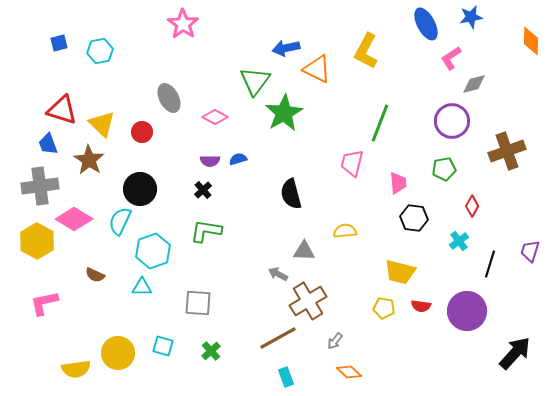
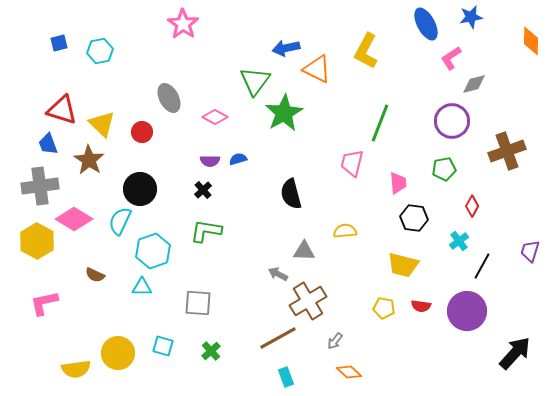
black line at (490, 264): moved 8 px left, 2 px down; rotated 12 degrees clockwise
yellow trapezoid at (400, 272): moved 3 px right, 7 px up
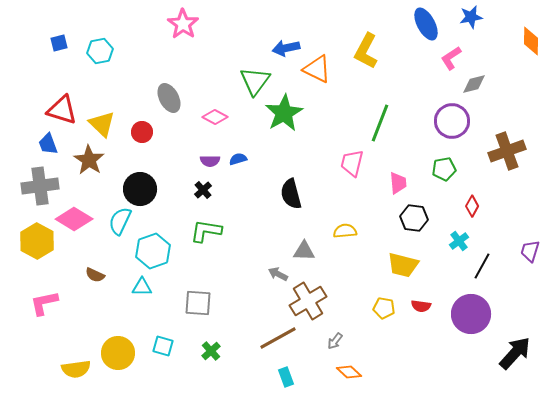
purple circle at (467, 311): moved 4 px right, 3 px down
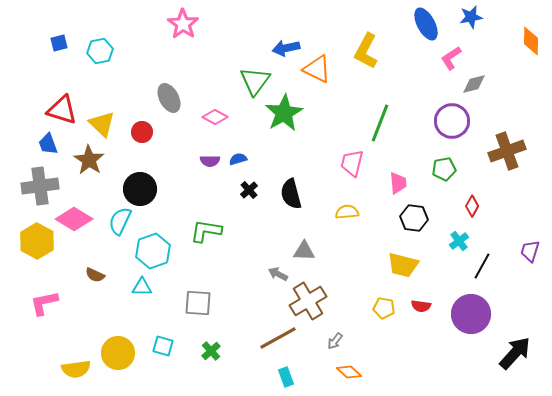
black cross at (203, 190): moved 46 px right
yellow semicircle at (345, 231): moved 2 px right, 19 px up
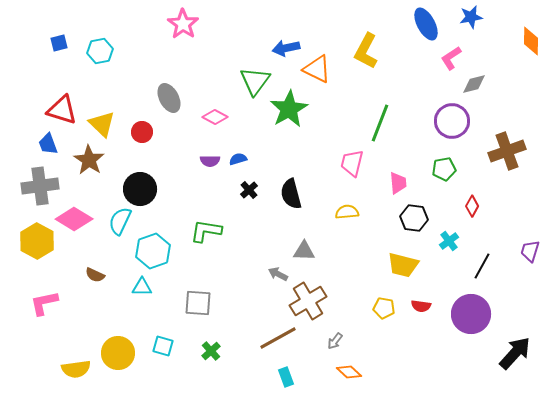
green star at (284, 113): moved 5 px right, 4 px up
cyan cross at (459, 241): moved 10 px left
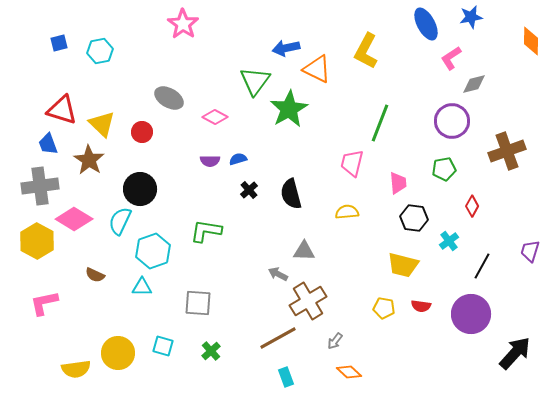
gray ellipse at (169, 98): rotated 32 degrees counterclockwise
